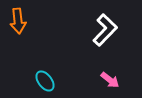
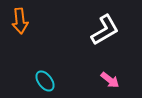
orange arrow: moved 2 px right
white L-shape: rotated 16 degrees clockwise
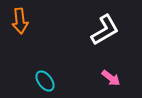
pink arrow: moved 1 px right, 2 px up
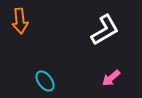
pink arrow: rotated 102 degrees clockwise
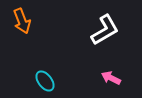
orange arrow: moved 2 px right; rotated 15 degrees counterclockwise
pink arrow: rotated 66 degrees clockwise
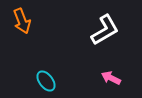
cyan ellipse: moved 1 px right
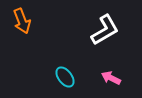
cyan ellipse: moved 19 px right, 4 px up
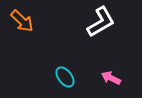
orange arrow: rotated 25 degrees counterclockwise
white L-shape: moved 4 px left, 8 px up
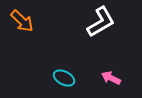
cyan ellipse: moved 1 px left, 1 px down; rotated 25 degrees counterclockwise
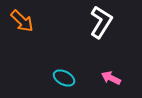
white L-shape: rotated 28 degrees counterclockwise
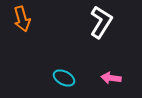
orange arrow: moved 2 px up; rotated 30 degrees clockwise
pink arrow: rotated 18 degrees counterclockwise
